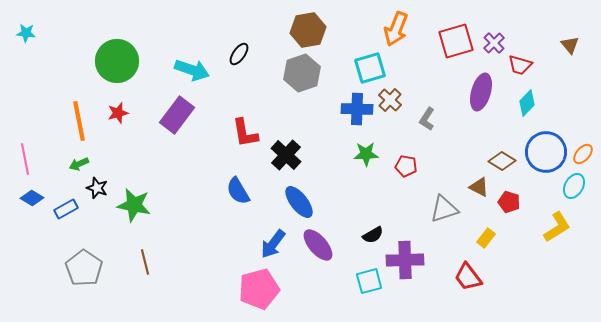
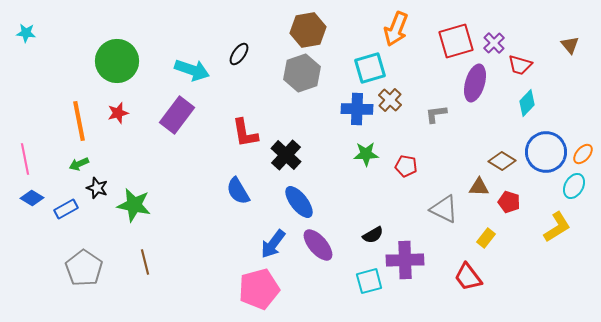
purple ellipse at (481, 92): moved 6 px left, 9 px up
gray L-shape at (427, 119): moved 9 px right, 5 px up; rotated 50 degrees clockwise
brown triangle at (479, 187): rotated 25 degrees counterclockwise
gray triangle at (444, 209): rotated 44 degrees clockwise
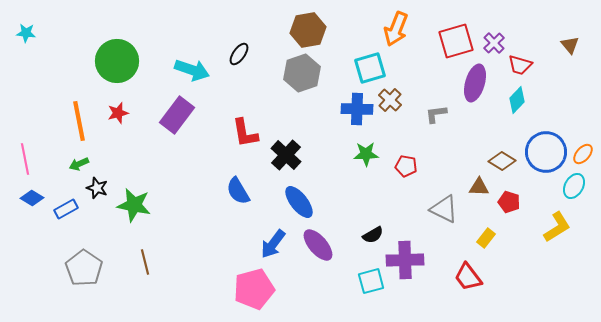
cyan diamond at (527, 103): moved 10 px left, 3 px up
cyan square at (369, 281): moved 2 px right
pink pentagon at (259, 289): moved 5 px left
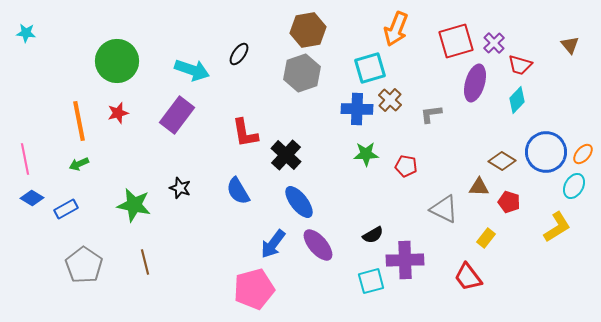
gray L-shape at (436, 114): moved 5 px left
black star at (97, 188): moved 83 px right
gray pentagon at (84, 268): moved 3 px up
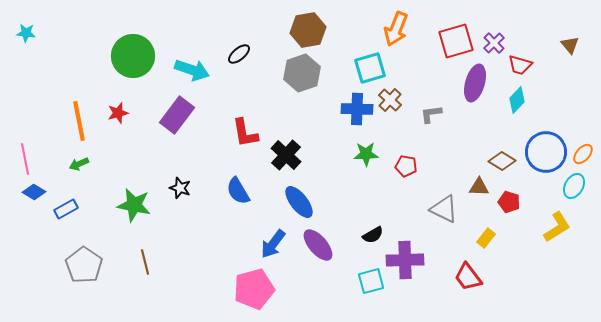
black ellipse at (239, 54): rotated 15 degrees clockwise
green circle at (117, 61): moved 16 px right, 5 px up
blue diamond at (32, 198): moved 2 px right, 6 px up
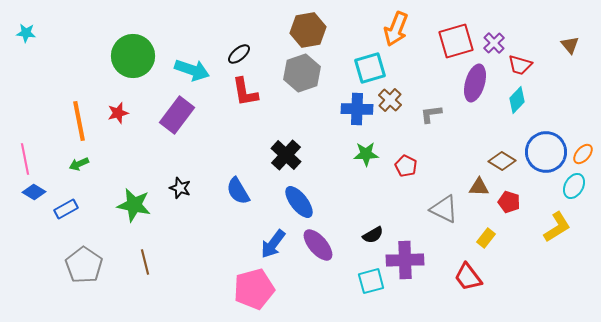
red L-shape at (245, 133): moved 41 px up
red pentagon at (406, 166): rotated 15 degrees clockwise
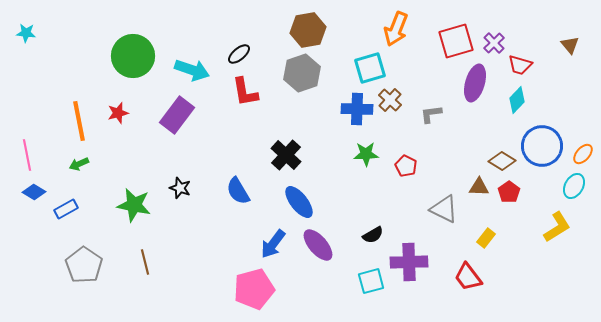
blue circle at (546, 152): moved 4 px left, 6 px up
pink line at (25, 159): moved 2 px right, 4 px up
red pentagon at (509, 202): moved 10 px up; rotated 20 degrees clockwise
purple cross at (405, 260): moved 4 px right, 2 px down
